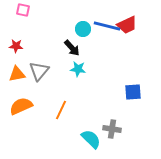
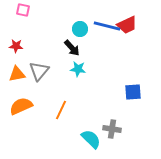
cyan circle: moved 3 px left
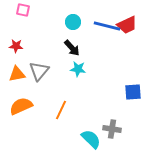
cyan circle: moved 7 px left, 7 px up
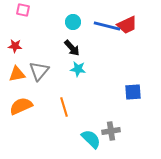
red star: moved 1 px left
orange line: moved 3 px right, 3 px up; rotated 42 degrees counterclockwise
gray cross: moved 1 px left, 2 px down; rotated 18 degrees counterclockwise
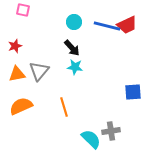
cyan circle: moved 1 px right
red star: rotated 24 degrees counterclockwise
cyan star: moved 3 px left, 2 px up
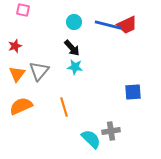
blue line: moved 1 px right, 1 px up
orange triangle: rotated 42 degrees counterclockwise
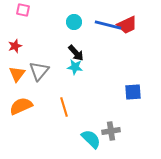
black arrow: moved 4 px right, 5 px down
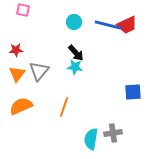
red star: moved 1 px right, 4 px down; rotated 16 degrees clockwise
orange line: rotated 36 degrees clockwise
gray cross: moved 2 px right, 2 px down
cyan semicircle: rotated 125 degrees counterclockwise
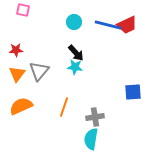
gray cross: moved 18 px left, 16 px up
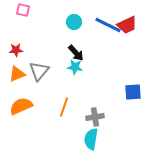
blue line: rotated 12 degrees clockwise
orange triangle: rotated 30 degrees clockwise
